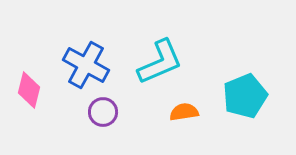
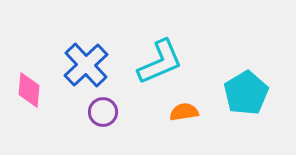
blue cross: rotated 18 degrees clockwise
pink diamond: rotated 9 degrees counterclockwise
cyan pentagon: moved 1 px right, 3 px up; rotated 9 degrees counterclockwise
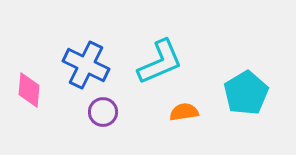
blue cross: rotated 21 degrees counterclockwise
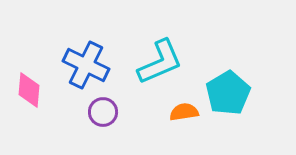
cyan pentagon: moved 18 px left
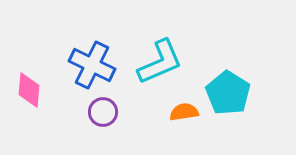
blue cross: moved 6 px right
cyan pentagon: rotated 9 degrees counterclockwise
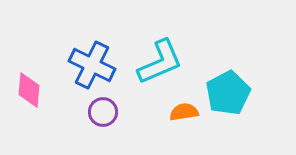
cyan pentagon: rotated 12 degrees clockwise
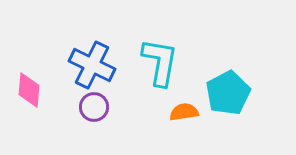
cyan L-shape: rotated 57 degrees counterclockwise
purple circle: moved 9 px left, 5 px up
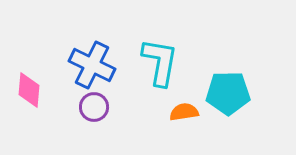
cyan pentagon: rotated 27 degrees clockwise
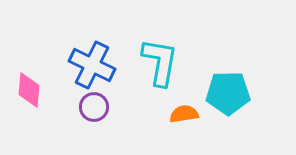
orange semicircle: moved 2 px down
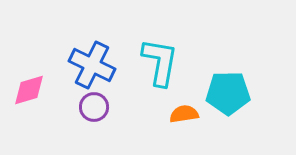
pink diamond: rotated 69 degrees clockwise
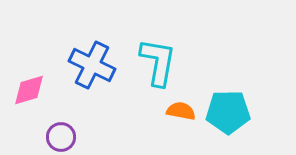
cyan L-shape: moved 2 px left
cyan pentagon: moved 19 px down
purple circle: moved 33 px left, 30 px down
orange semicircle: moved 3 px left, 3 px up; rotated 20 degrees clockwise
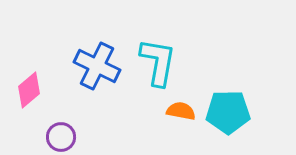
blue cross: moved 5 px right, 1 px down
pink diamond: rotated 24 degrees counterclockwise
